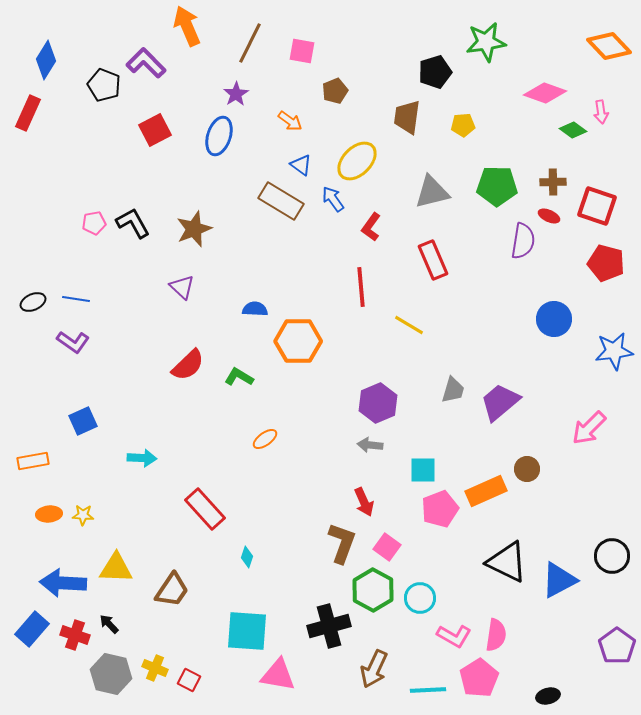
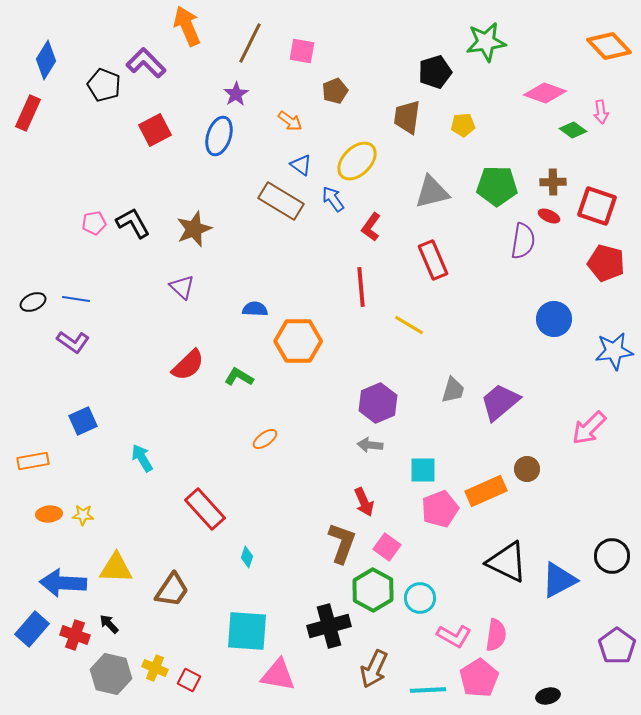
cyan arrow at (142, 458): rotated 124 degrees counterclockwise
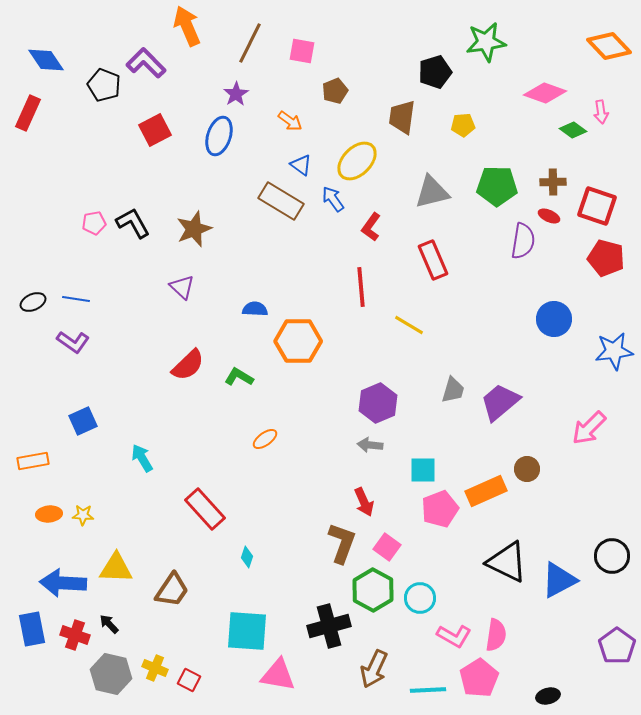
blue diamond at (46, 60): rotated 66 degrees counterclockwise
brown trapezoid at (407, 117): moved 5 px left
red pentagon at (606, 263): moved 5 px up
blue rectangle at (32, 629): rotated 52 degrees counterclockwise
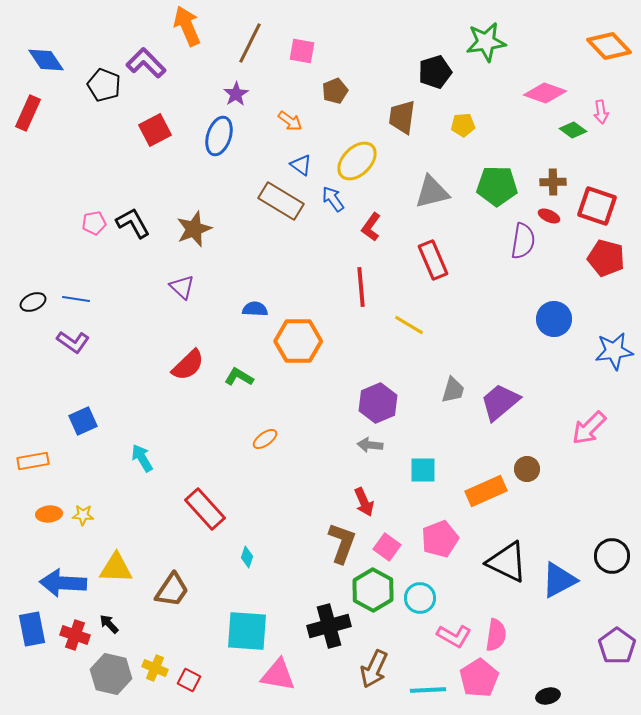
pink pentagon at (440, 509): moved 30 px down
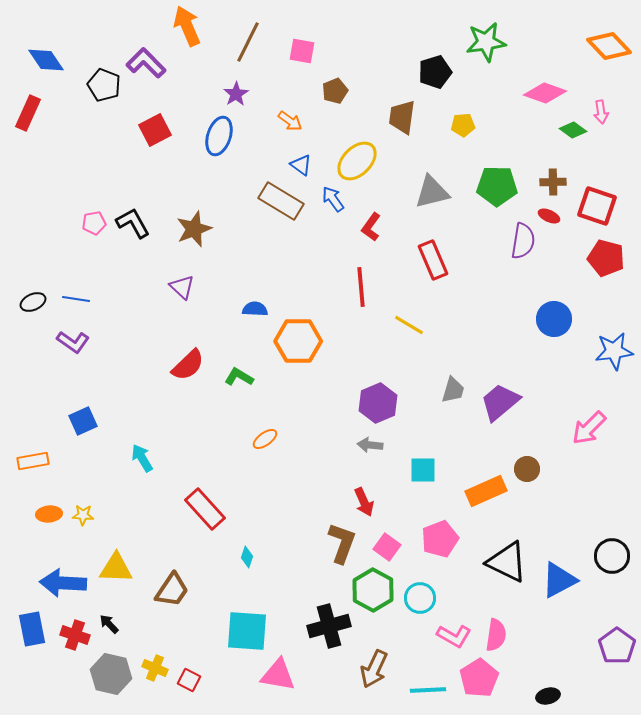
brown line at (250, 43): moved 2 px left, 1 px up
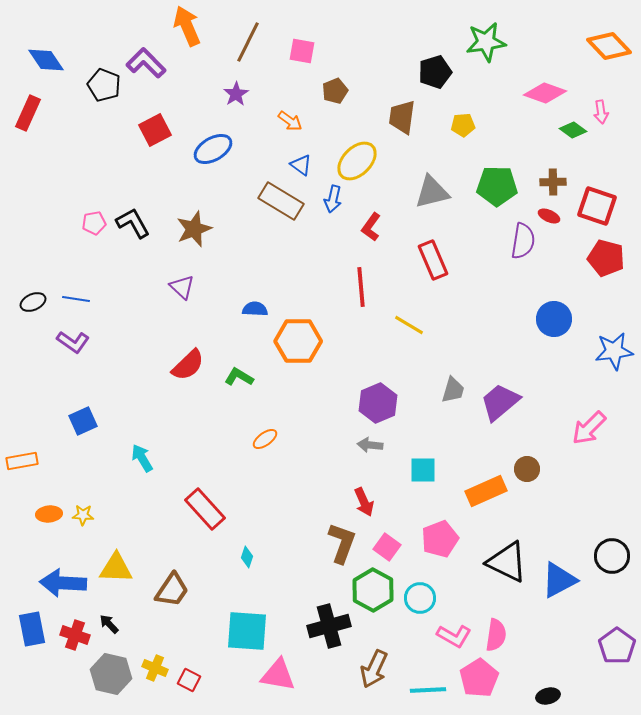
blue ellipse at (219, 136): moved 6 px left, 13 px down; rotated 42 degrees clockwise
blue arrow at (333, 199): rotated 132 degrees counterclockwise
orange rectangle at (33, 461): moved 11 px left
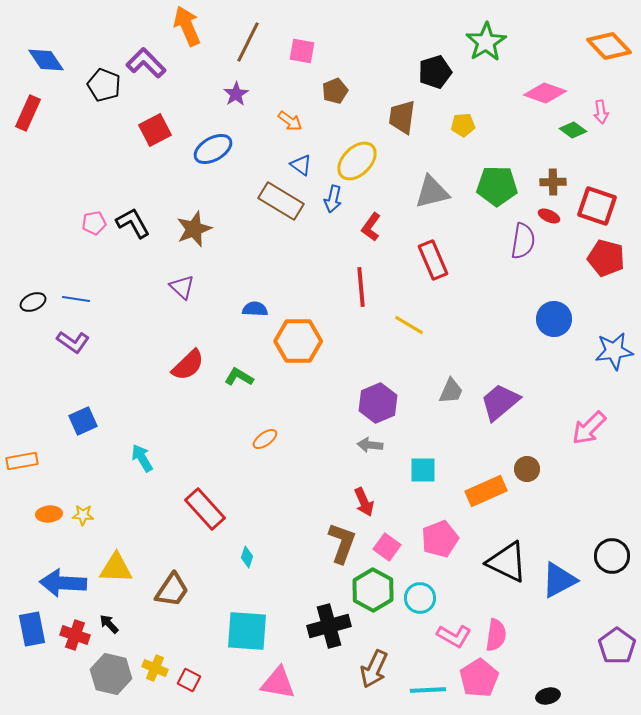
green star at (486, 42): rotated 24 degrees counterclockwise
gray trapezoid at (453, 390): moved 2 px left, 1 px down; rotated 8 degrees clockwise
pink triangle at (278, 675): moved 8 px down
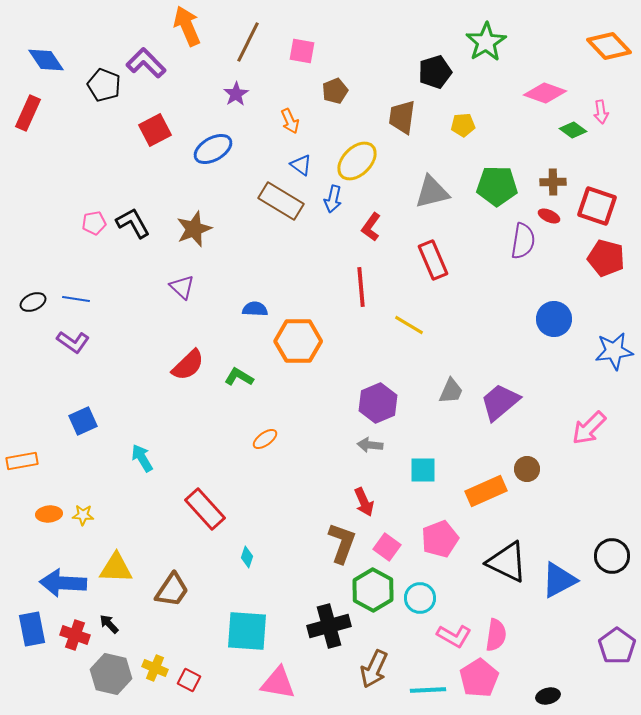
orange arrow at (290, 121): rotated 30 degrees clockwise
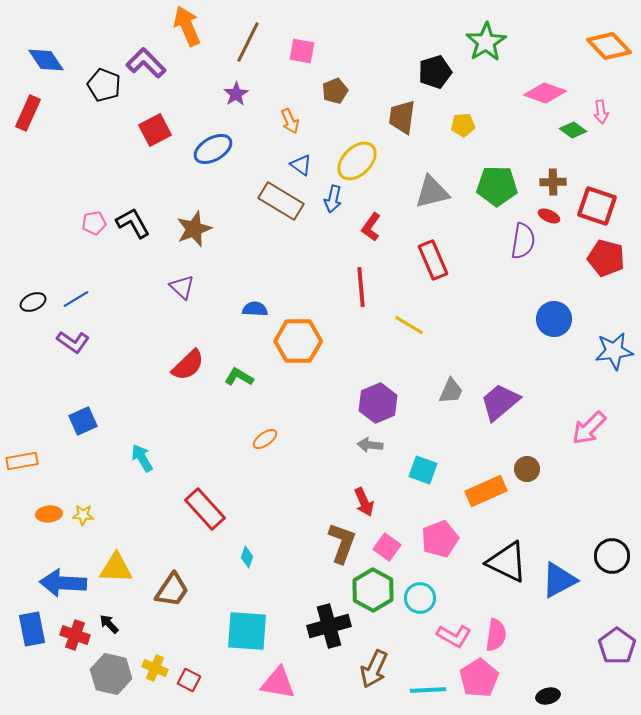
blue line at (76, 299): rotated 40 degrees counterclockwise
cyan square at (423, 470): rotated 20 degrees clockwise
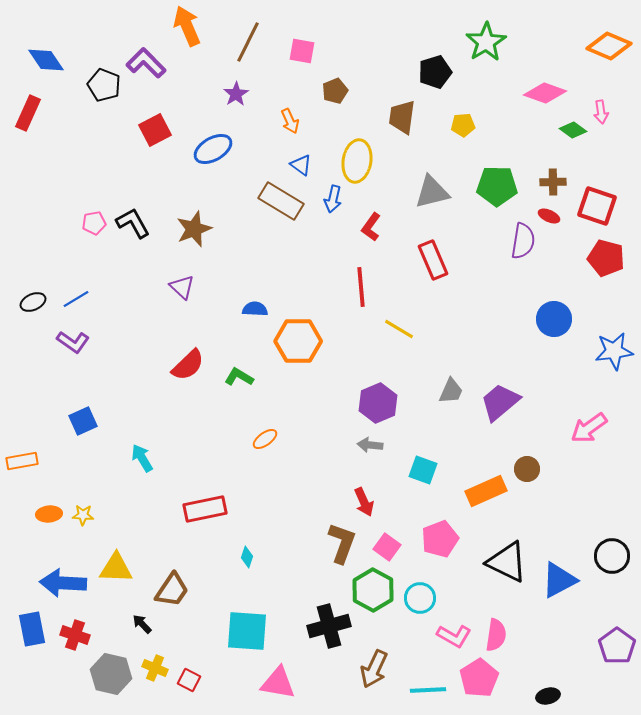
orange diamond at (609, 46): rotated 24 degrees counterclockwise
yellow ellipse at (357, 161): rotated 36 degrees counterclockwise
yellow line at (409, 325): moved 10 px left, 4 px down
pink arrow at (589, 428): rotated 9 degrees clockwise
red rectangle at (205, 509): rotated 60 degrees counterclockwise
black arrow at (109, 624): moved 33 px right
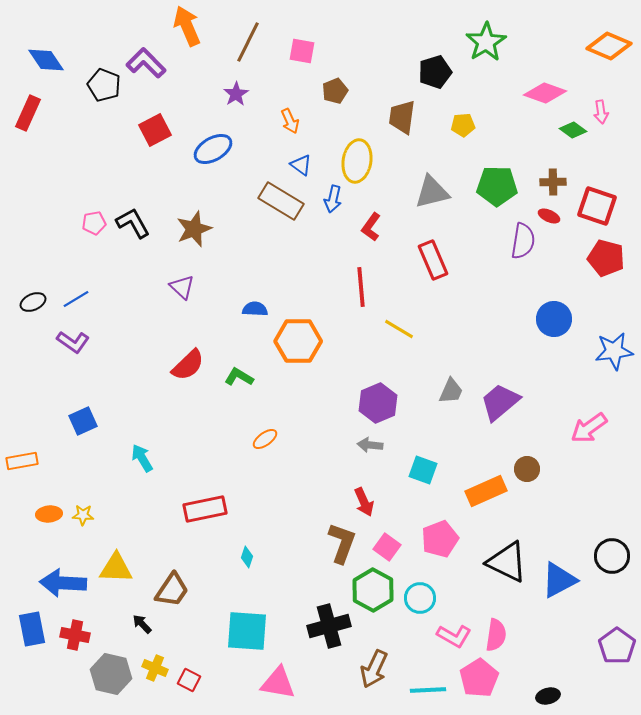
red cross at (75, 635): rotated 8 degrees counterclockwise
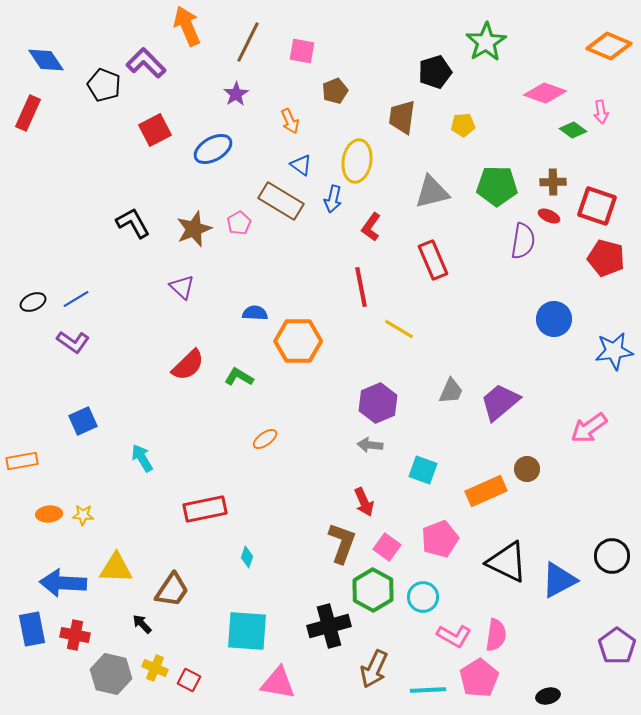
pink pentagon at (94, 223): moved 145 px right; rotated 20 degrees counterclockwise
red line at (361, 287): rotated 6 degrees counterclockwise
blue semicircle at (255, 309): moved 4 px down
cyan circle at (420, 598): moved 3 px right, 1 px up
